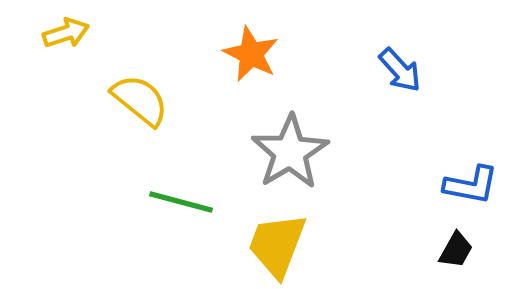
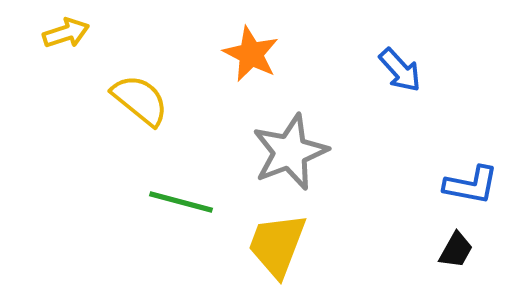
gray star: rotated 10 degrees clockwise
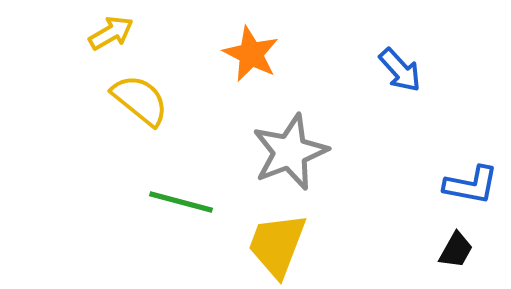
yellow arrow: moved 45 px right; rotated 12 degrees counterclockwise
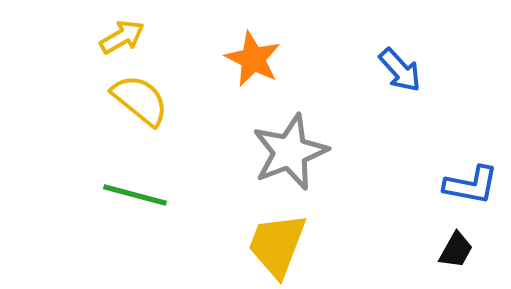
yellow arrow: moved 11 px right, 4 px down
orange star: moved 2 px right, 5 px down
green line: moved 46 px left, 7 px up
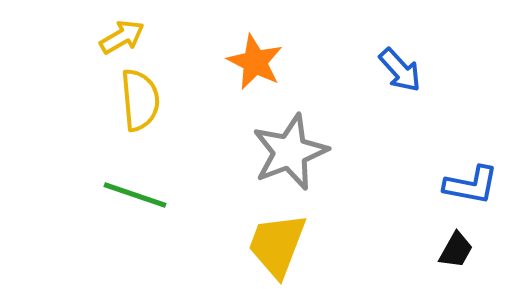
orange star: moved 2 px right, 3 px down
yellow semicircle: rotated 46 degrees clockwise
green line: rotated 4 degrees clockwise
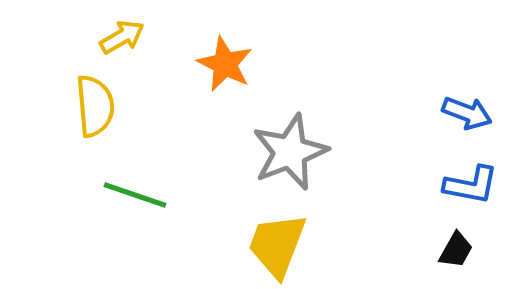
orange star: moved 30 px left, 2 px down
blue arrow: moved 67 px right, 43 px down; rotated 27 degrees counterclockwise
yellow semicircle: moved 45 px left, 6 px down
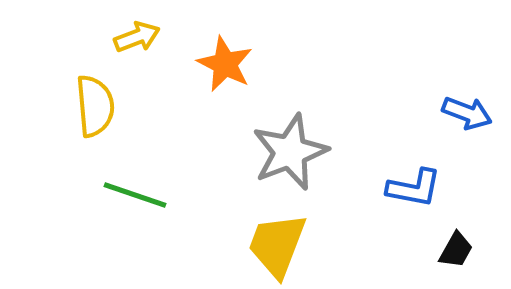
yellow arrow: moved 15 px right; rotated 9 degrees clockwise
blue L-shape: moved 57 px left, 3 px down
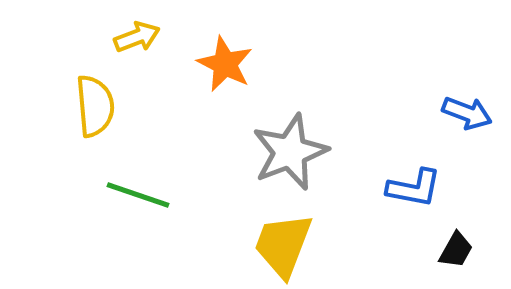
green line: moved 3 px right
yellow trapezoid: moved 6 px right
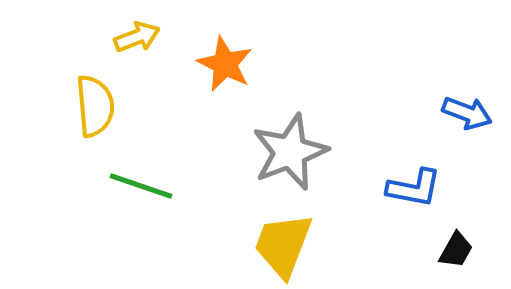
green line: moved 3 px right, 9 px up
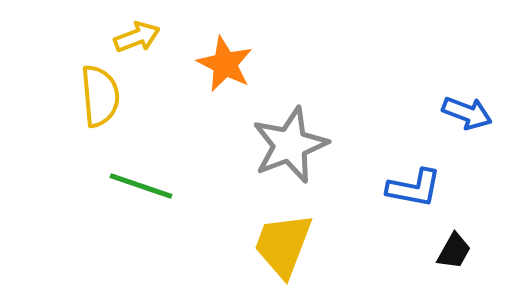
yellow semicircle: moved 5 px right, 10 px up
gray star: moved 7 px up
black trapezoid: moved 2 px left, 1 px down
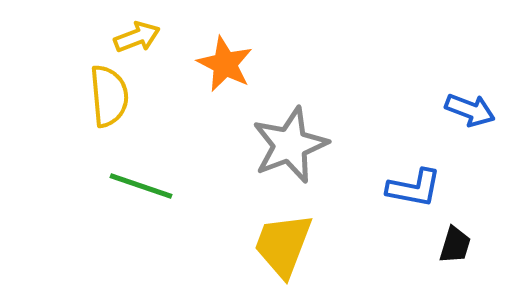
yellow semicircle: moved 9 px right
blue arrow: moved 3 px right, 3 px up
black trapezoid: moved 1 px right, 6 px up; rotated 12 degrees counterclockwise
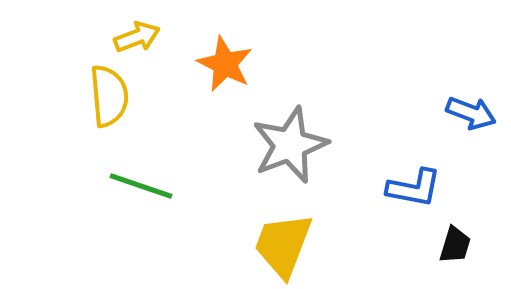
blue arrow: moved 1 px right, 3 px down
